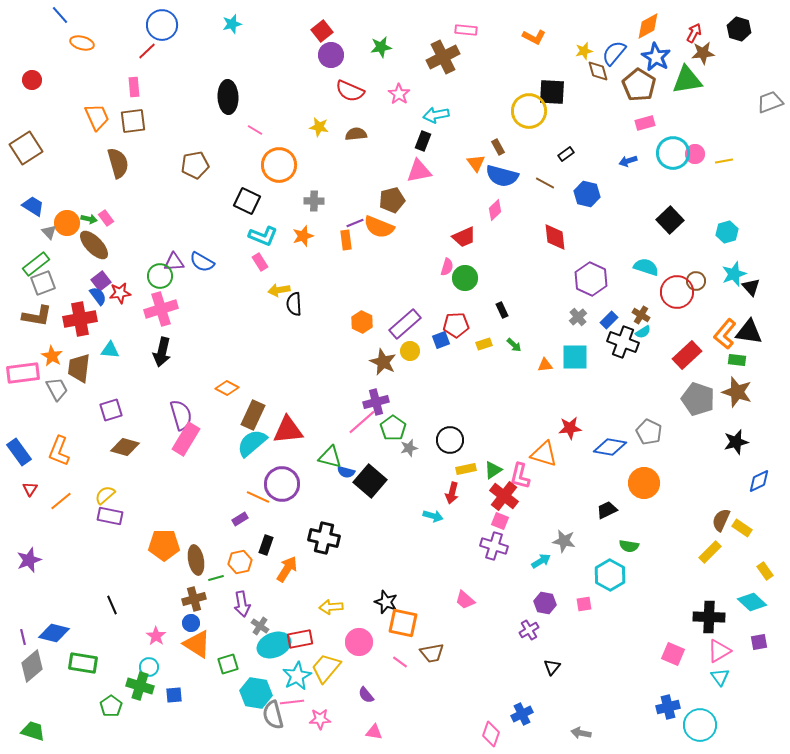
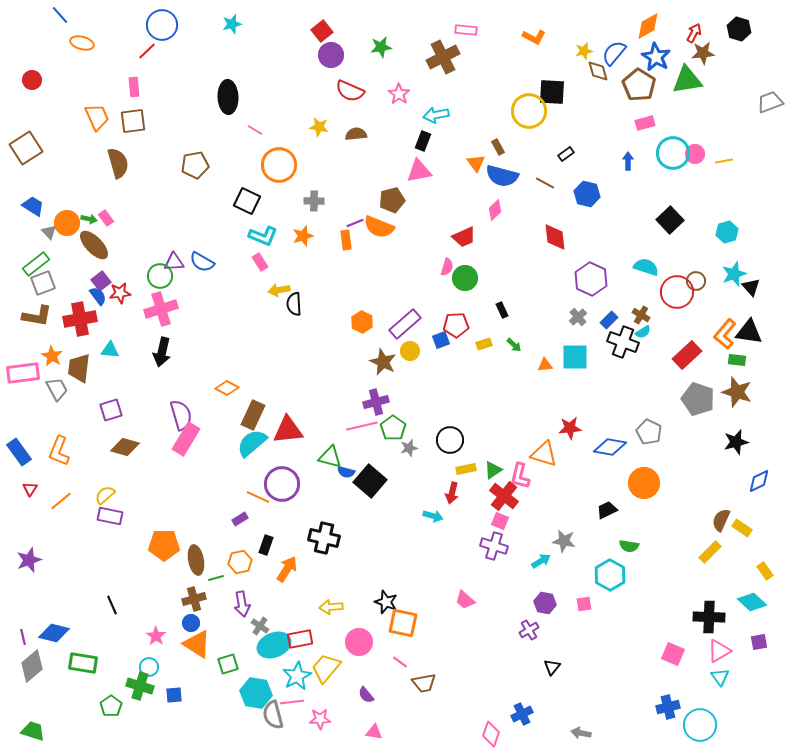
blue arrow at (628, 161): rotated 108 degrees clockwise
pink line at (362, 422): moved 4 px down; rotated 28 degrees clockwise
brown trapezoid at (432, 653): moved 8 px left, 30 px down
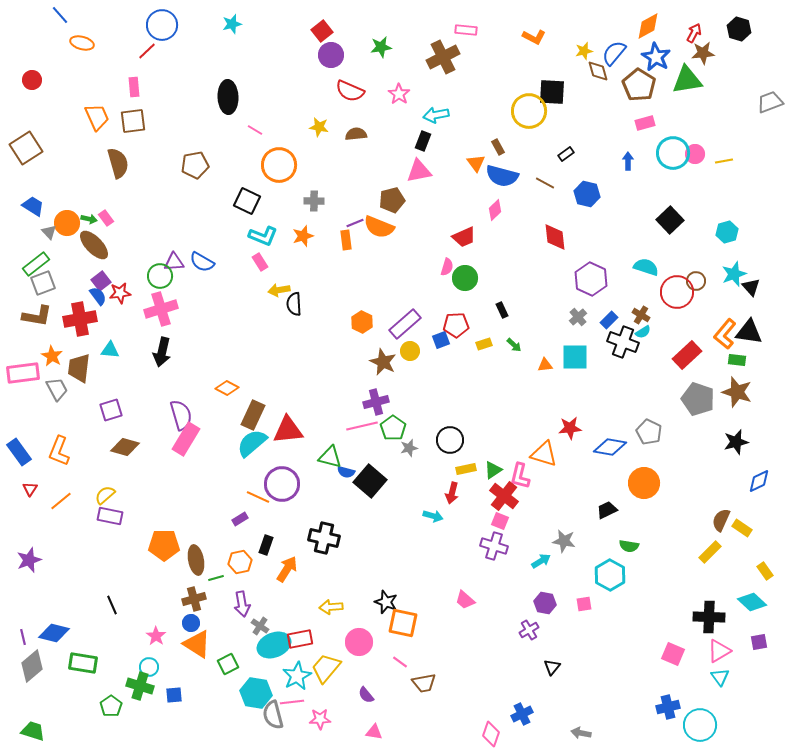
green square at (228, 664): rotated 10 degrees counterclockwise
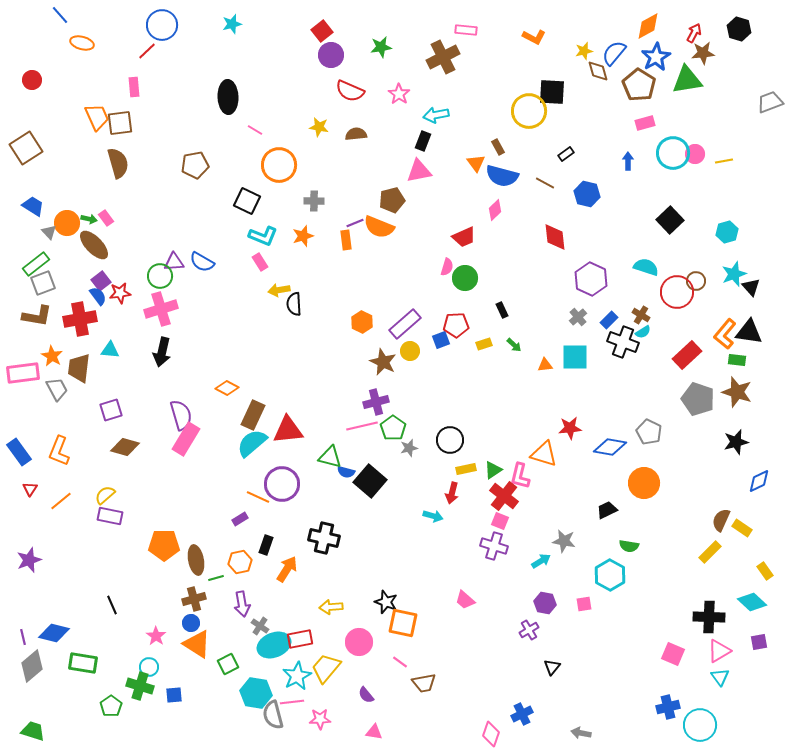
blue star at (656, 57): rotated 12 degrees clockwise
brown square at (133, 121): moved 13 px left, 2 px down
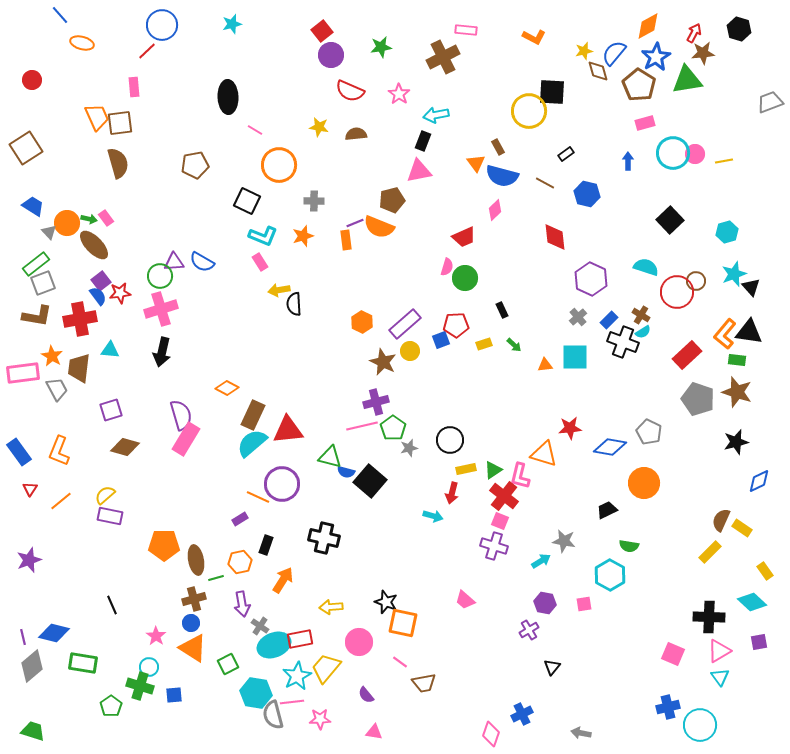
orange arrow at (287, 569): moved 4 px left, 11 px down
orange triangle at (197, 644): moved 4 px left, 4 px down
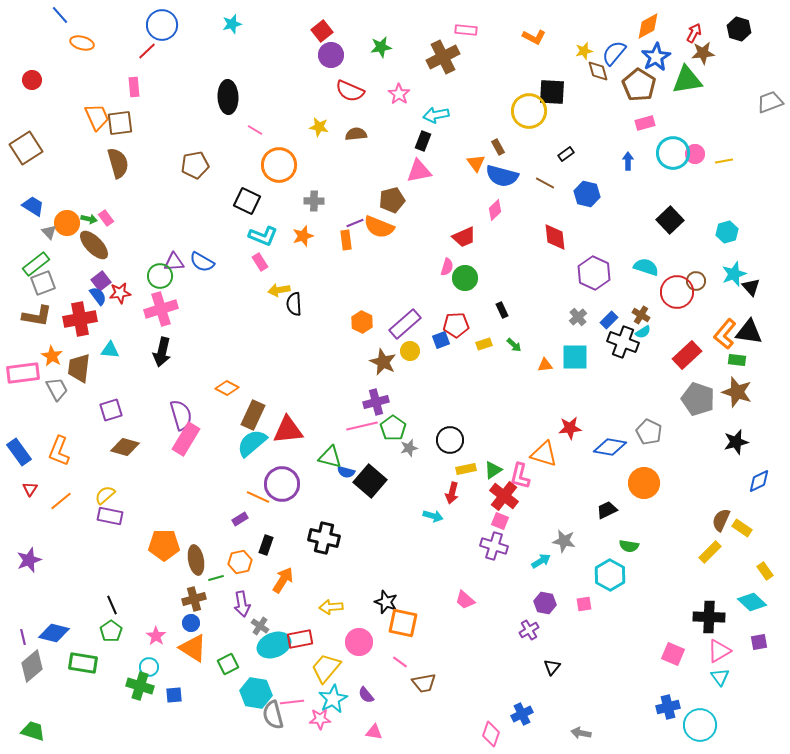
purple hexagon at (591, 279): moved 3 px right, 6 px up
cyan star at (297, 676): moved 36 px right, 23 px down
green pentagon at (111, 706): moved 75 px up
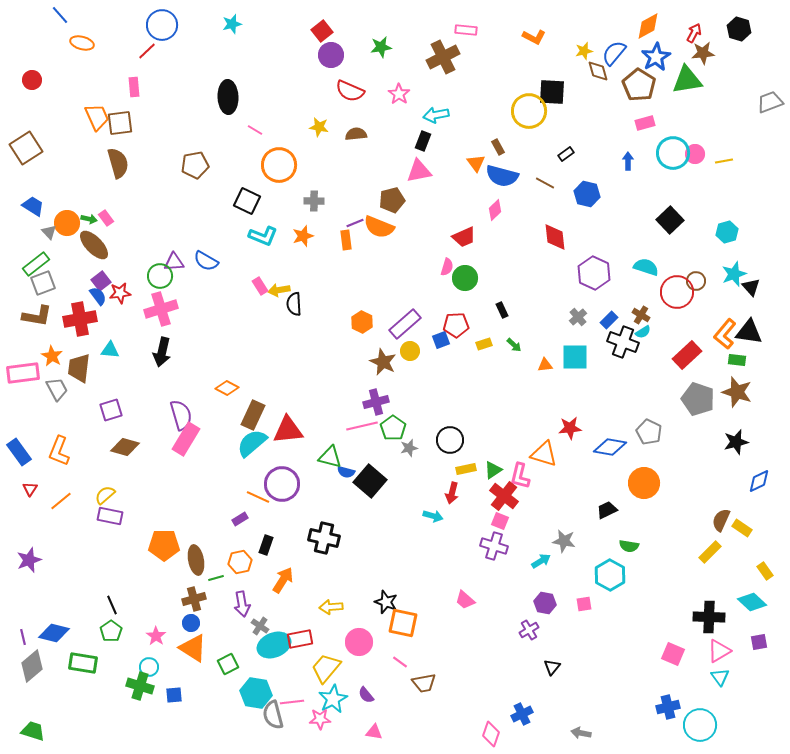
blue semicircle at (202, 262): moved 4 px right, 1 px up
pink rectangle at (260, 262): moved 24 px down
